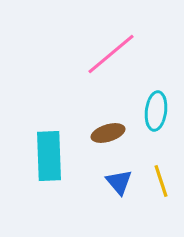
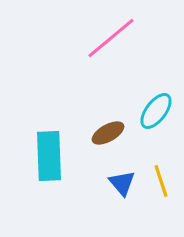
pink line: moved 16 px up
cyan ellipse: rotated 30 degrees clockwise
brown ellipse: rotated 12 degrees counterclockwise
blue triangle: moved 3 px right, 1 px down
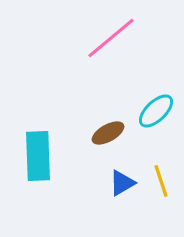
cyan ellipse: rotated 9 degrees clockwise
cyan rectangle: moved 11 px left
blue triangle: rotated 40 degrees clockwise
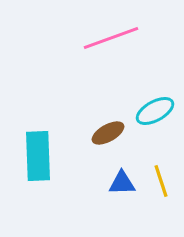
pink line: rotated 20 degrees clockwise
cyan ellipse: moved 1 px left; rotated 15 degrees clockwise
blue triangle: rotated 28 degrees clockwise
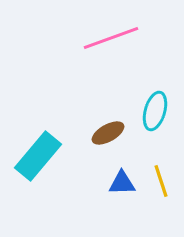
cyan ellipse: rotated 45 degrees counterclockwise
cyan rectangle: rotated 42 degrees clockwise
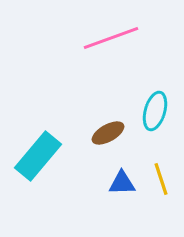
yellow line: moved 2 px up
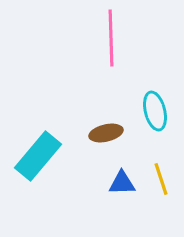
pink line: rotated 72 degrees counterclockwise
cyan ellipse: rotated 30 degrees counterclockwise
brown ellipse: moved 2 px left; rotated 16 degrees clockwise
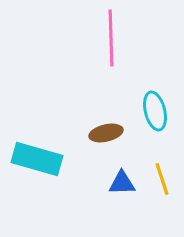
cyan rectangle: moved 1 px left, 3 px down; rotated 66 degrees clockwise
yellow line: moved 1 px right
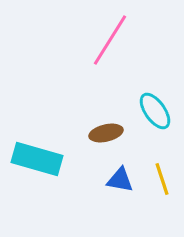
pink line: moved 1 px left, 2 px down; rotated 34 degrees clockwise
cyan ellipse: rotated 21 degrees counterclockwise
blue triangle: moved 2 px left, 3 px up; rotated 12 degrees clockwise
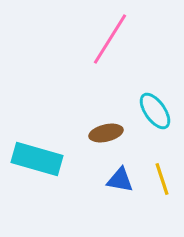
pink line: moved 1 px up
